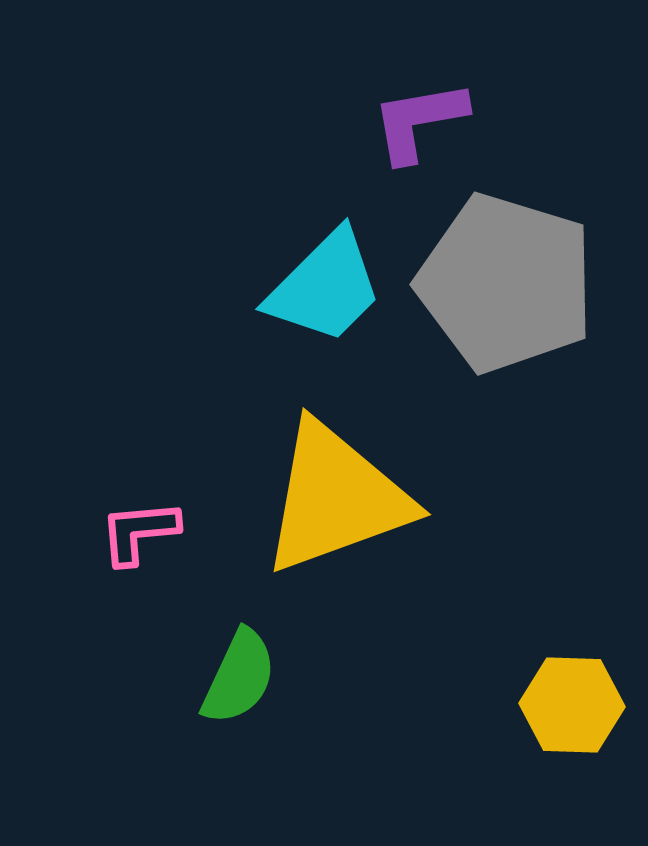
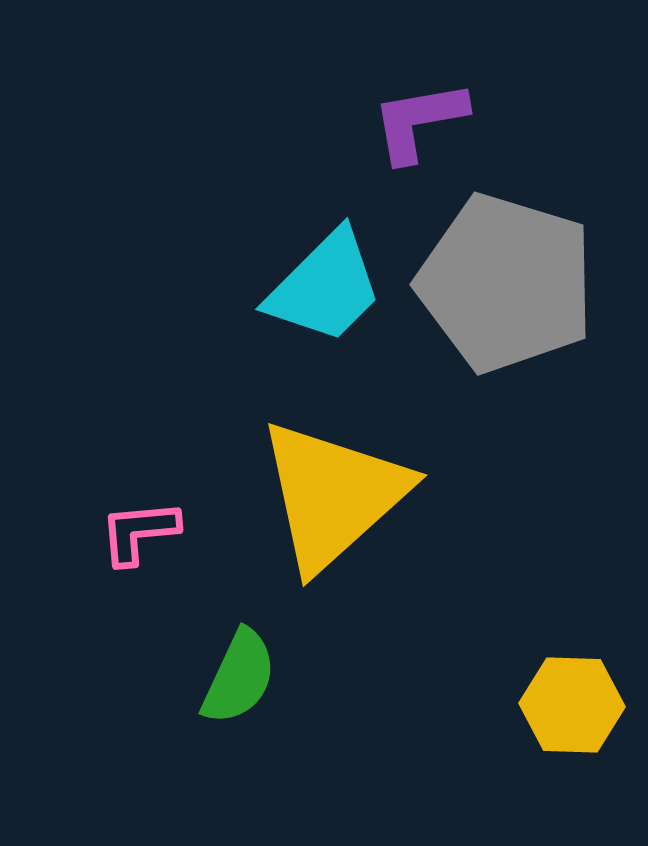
yellow triangle: moved 3 px left, 3 px up; rotated 22 degrees counterclockwise
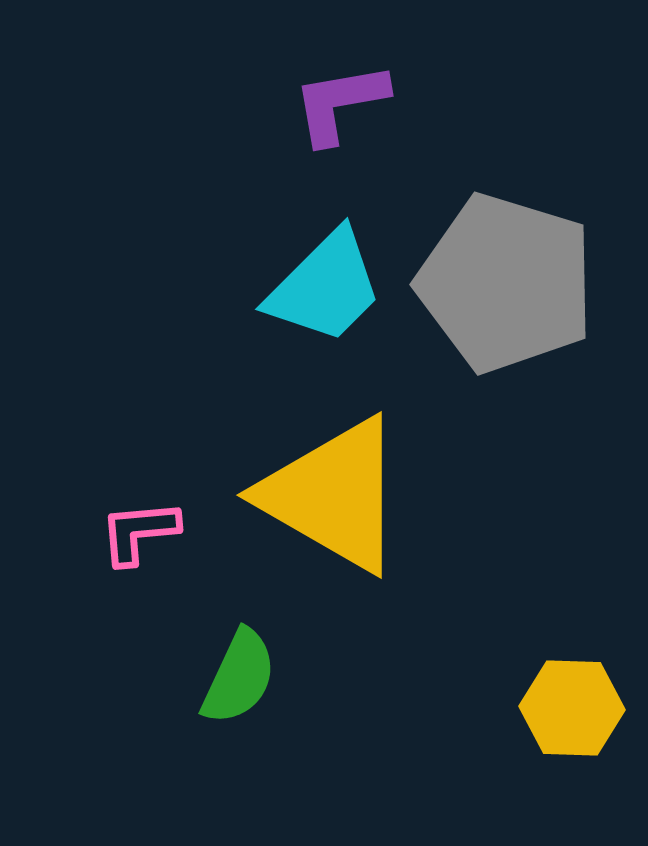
purple L-shape: moved 79 px left, 18 px up
yellow triangle: rotated 48 degrees counterclockwise
yellow hexagon: moved 3 px down
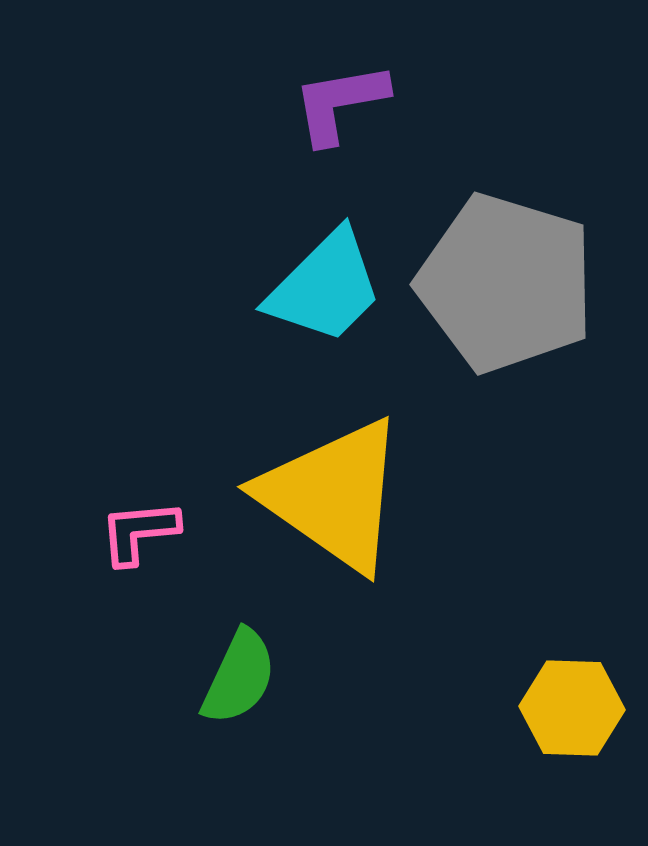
yellow triangle: rotated 5 degrees clockwise
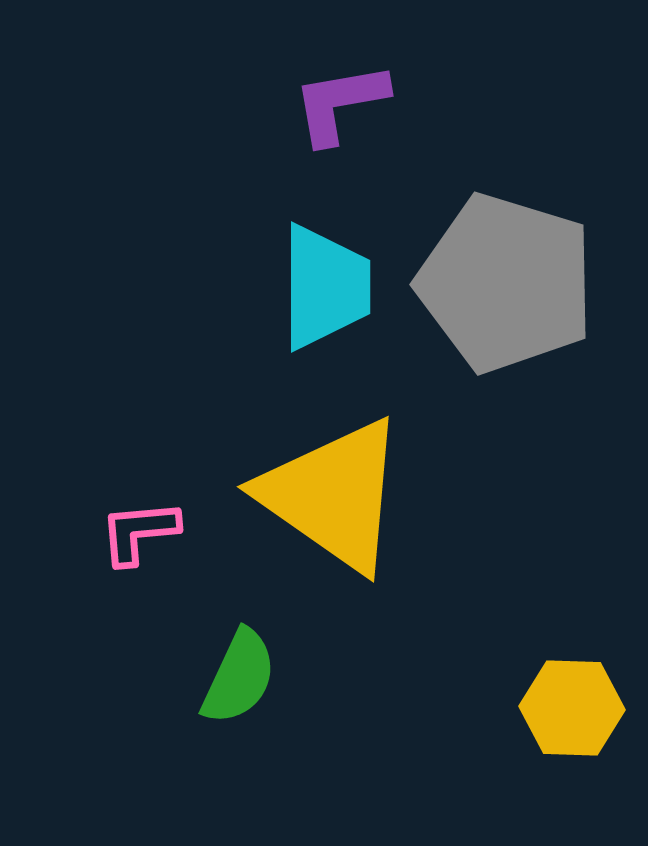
cyan trapezoid: rotated 45 degrees counterclockwise
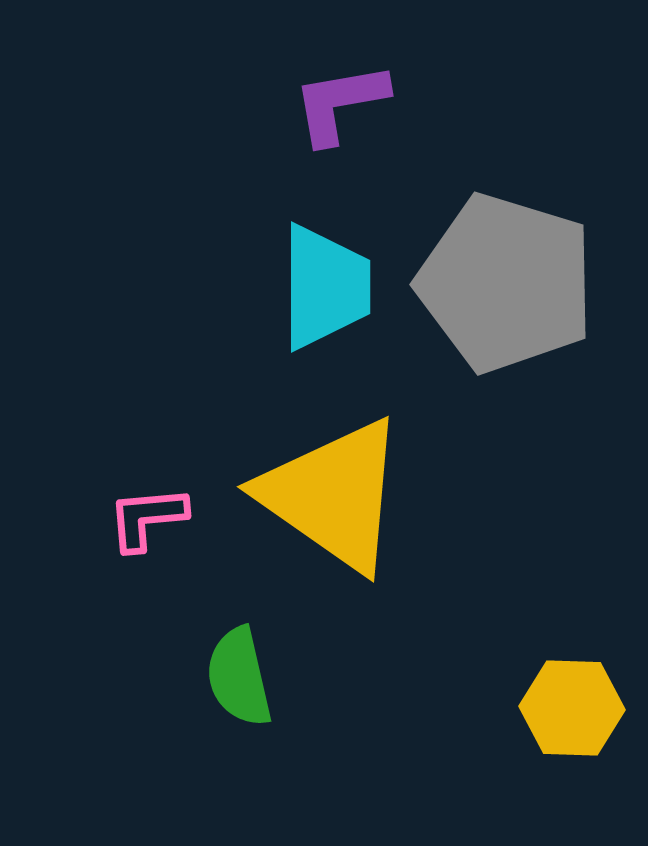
pink L-shape: moved 8 px right, 14 px up
green semicircle: rotated 142 degrees clockwise
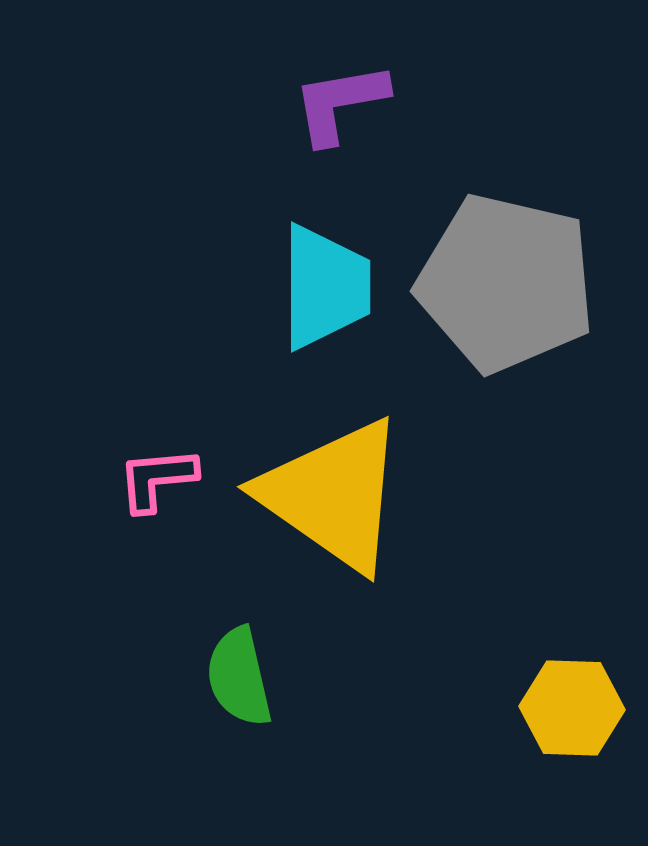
gray pentagon: rotated 4 degrees counterclockwise
pink L-shape: moved 10 px right, 39 px up
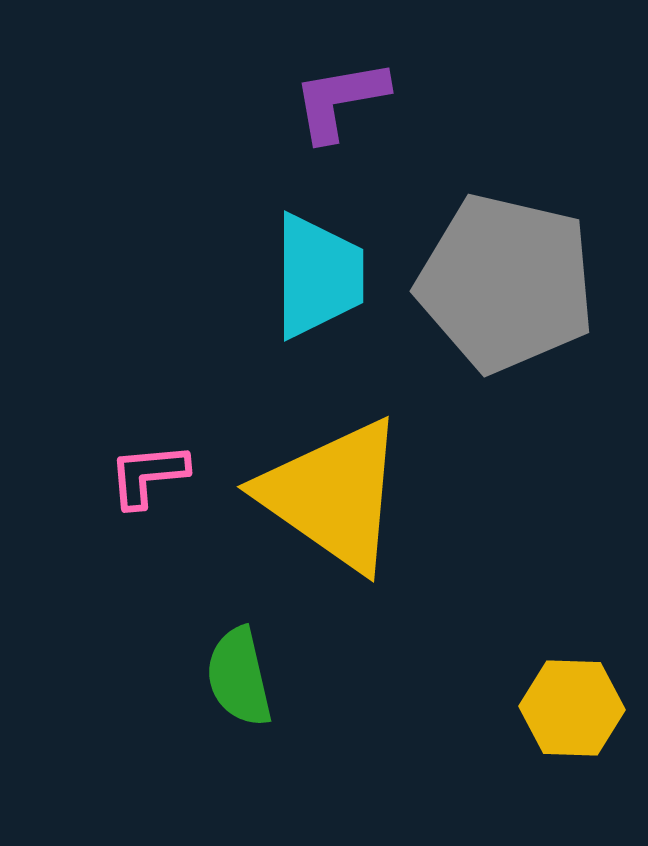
purple L-shape: moved 3 px up
cyan trapezoid: moved 7 px left, 11 px up
pink L-shape: moved 9 px left, 4 px up
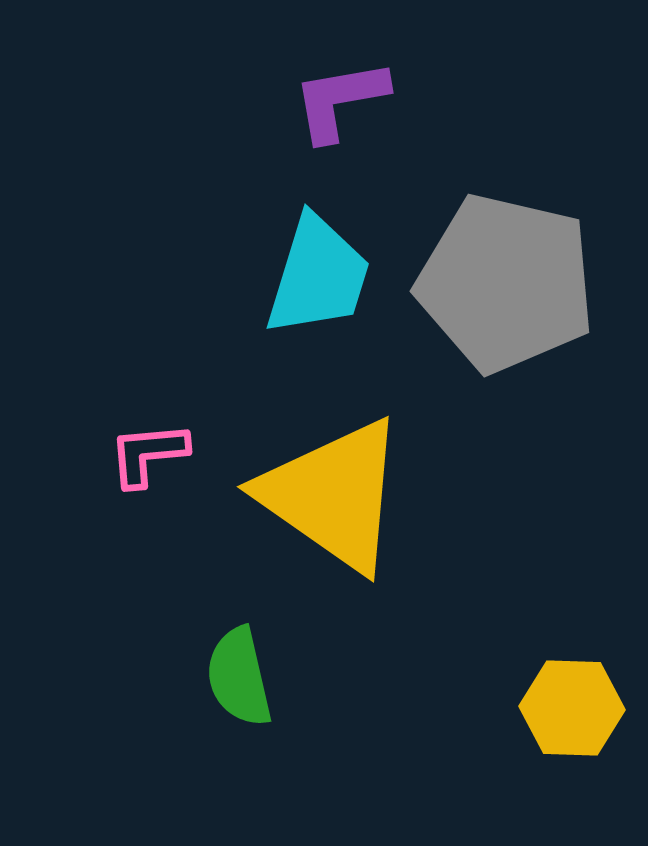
cyan trapezoid: rotated 17 degrees clockwise
pink L-shape: moved 21 px up
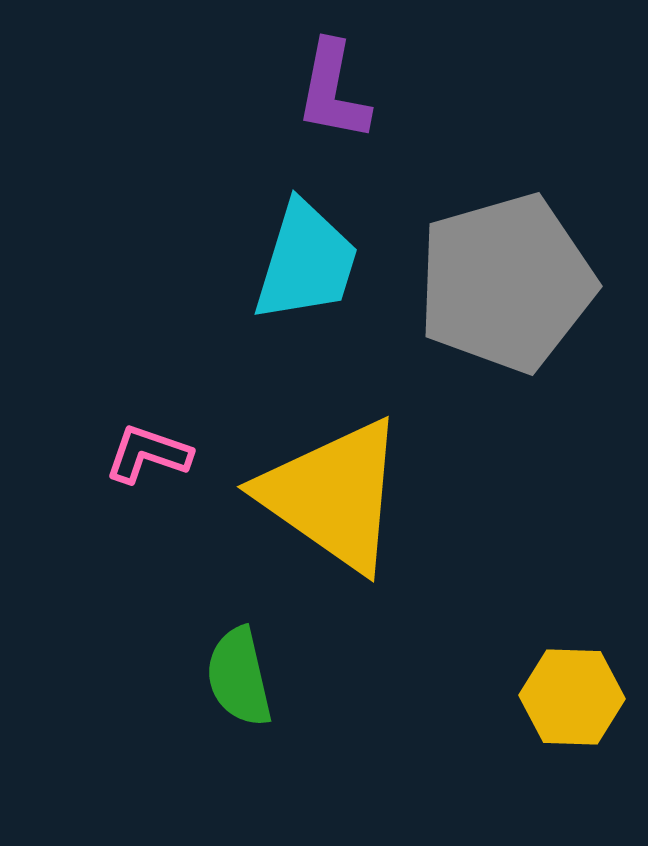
purple L-shape: moved 7 px left, 9 px up; rotated 69 degrees counterclockwise
cyan trapezoid: moved 12 px left, 14 px up
gray pentagon: rotated 29 degrees counterclockwise
pink L-shape: rotated 24 degrees clockwise
yellow hexagon: moved 11 px up
